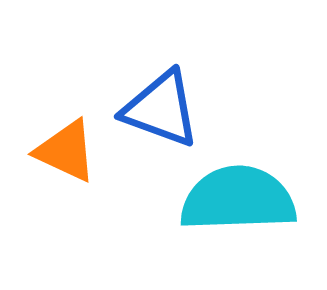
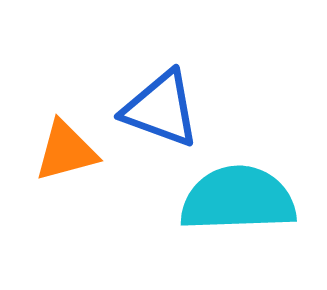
orange triangle: rotated 40 degrees counterclockwise
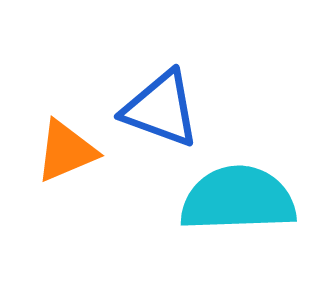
orange triangle: rotated 8 degrees counterclockwise
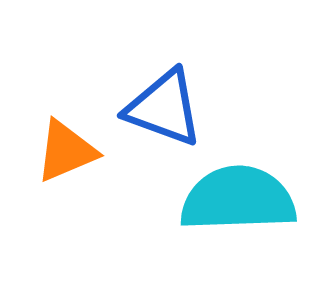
blue triangle: moved 3 px right, 1 px up
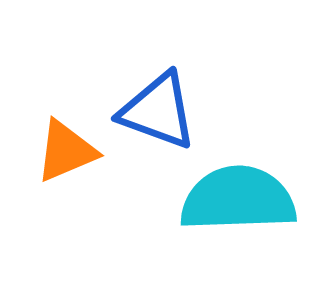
blue triangle: moved 6 px left, 3 px down
